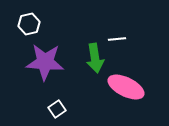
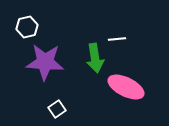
white hexagon: moved 2 px left, 3 px down
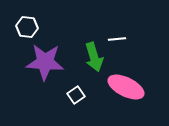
white hexagon: rotated 20 degrees clockwise
green arrow: moved 1 px left, 1 px up; rotated 8 degrees counterclockwise
white square: moved 19 px right, 14 px up
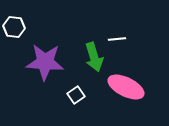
white hexagon: moved 13 px left
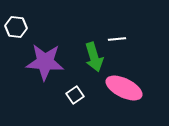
white hexagon: moved 2 px right
pink ellipse: moved 2 px left, 1 px down
white square: moved 1 px left
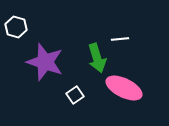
white hexagon: rotated 10 degrees clockwise
white line: moved 3 px right
green arrow: moved 3 px right, 1 px down
purple star: rotated 15 degrees clockwise
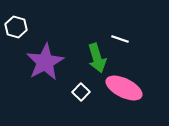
white line: rotated 24 degrees clockwise
purple star: rotated 24 degrees clockwise
white square: moved 6 px right, 3 px up; rotated 12 degrees counterclockwise
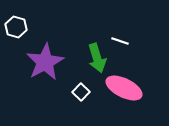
white line: moved 2 px down
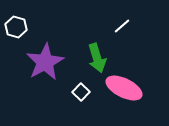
white line: moved 2 px right, 15 px up; rotated 60 degrees counterclockwise
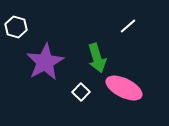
white line: moved 6 px right
